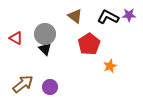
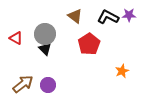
orange star: moved 12 px right, 5 px down
purple circle: moved 2 px left, 2 px up
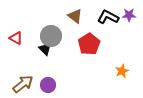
gray circle: moved 6 px right, 2 px down
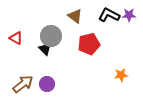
black L-shape: moved 1 px right, 2 px up
red pentagon: rotated 20 degrees clockwise
orange star: moved 1 px left, 4 px down; rotated 16 degrees clockwise
purple circle: moved 1 px left, 1 px up
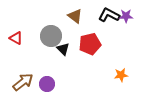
purple star: moved 3 px left, 1 px down
red pentagon: moved 1 px right
black triangle: moved 18 px right
brown arrow: moved 2 px up
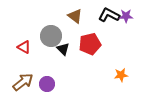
red triangle: moved 8 px right, 9 px down
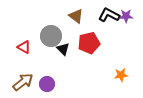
brown triangle: moved 1 px right
red pentagon: moved 1 px left, 1 px up
